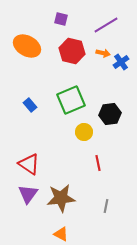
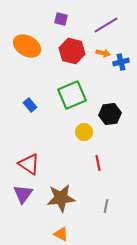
blue cross: rotated 21 degrees clockwise
green square: moved 1 px right, 5 px up
purple triangle: moved 5 px left
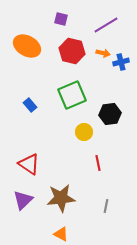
purple triangle: moved 6 px down; rotated 10 degrees clockwise
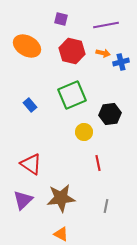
purple line: rotated 20 degrees clockwise
red triangle: moved 2 px right
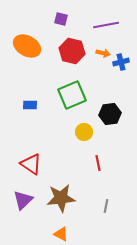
blue rectangle: rotated 48 degrees counterclockwise
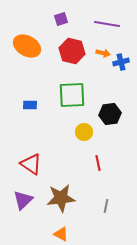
purple square: rotated 32 degrees counterclockwise
purple line: moved 1 px right, 1 px up; rotated 20 degrees clockwise
green square: rotated 20 degrees clockwise
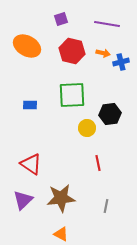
yellow circle: moved 3 px right, 4 px up
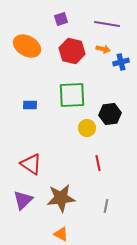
orange arrow: moved 4 px up
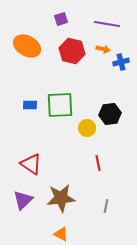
green square: moved 12 px left, 10 px down
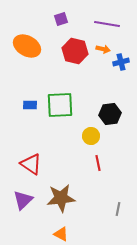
red hexagon: moved 3 px right
yellow circle: moved 4 px right, 8 px down
gray line: moved 12 px right, 3 px down
